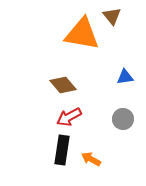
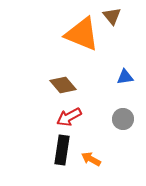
orange triangle: rotated 12 degrees clockwise
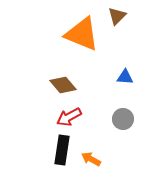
brown triangle: moved 5 px right; rotated 24 degrees clockwise
blue triangle: rotated 12 degrees clockwise
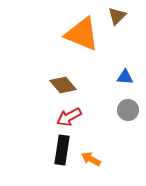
gray circle: moved 5 px right, 9 px up
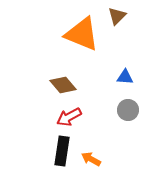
black rectangle: moved 1 px down
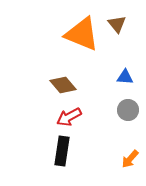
brown triangle: moved 8 px down; rotated 24 degrees counterclockwise
orange arrow: moved 39 px right; rotated 78 degrees counterclockwise
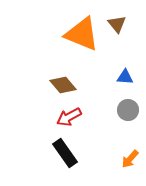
black rectangle: moved 3 px right, 2 px down; rotated 44 degrees counterclockwise
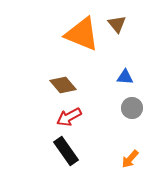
gray circle: moved 4 px right, 2 px up
black rectangle: moved 1 px right, 2 px up
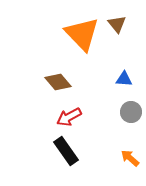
orange triangle: rotated 24 degrees clockwise
blue triangle: moved 1 px left, 2 px down
brown diamond: moved 5 px left, 3 px up
gray circle: moved 1 px left, 4 px down
orange arrow: moved 1 px up; rotated 90 degrees clockwise
